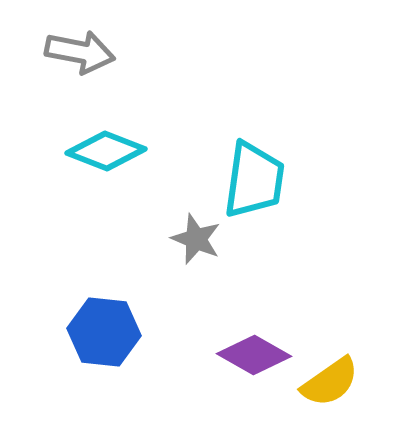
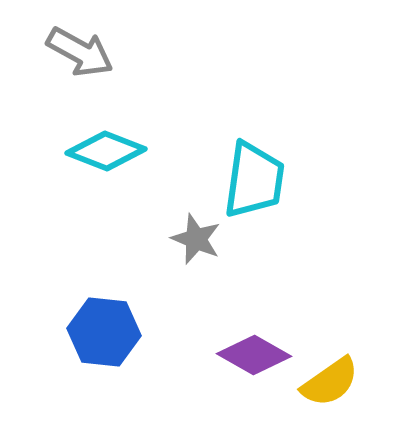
gray arrow: rotated 18 degrees clockwise
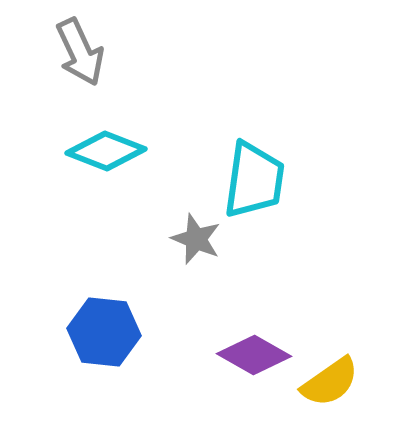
gray arrow: rotated 36 degrees clockwise
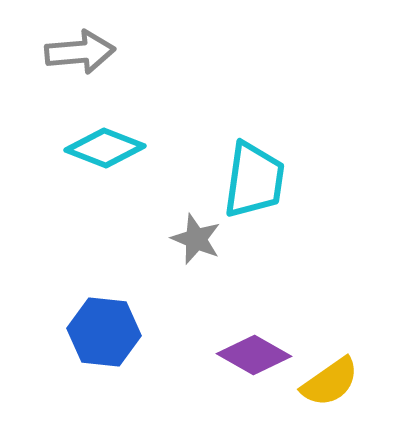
gray arrow: rotated 70 degrees counterclockwise
cyan diamond: moved 1 px left, 3 px up
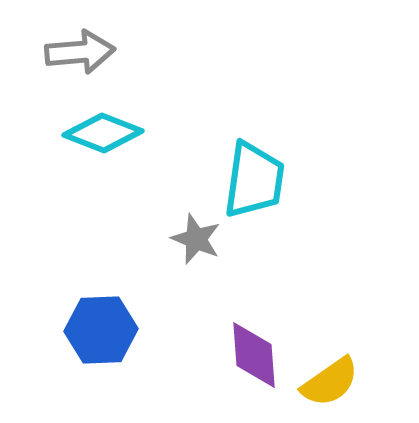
cyan diamond: moved 2 px left, 15 px up
blue hexagon: moved 3 px left, 2 px up; rotated 8 degrees counterclockwise
purple diamond: rotated 56 degrees clockwise
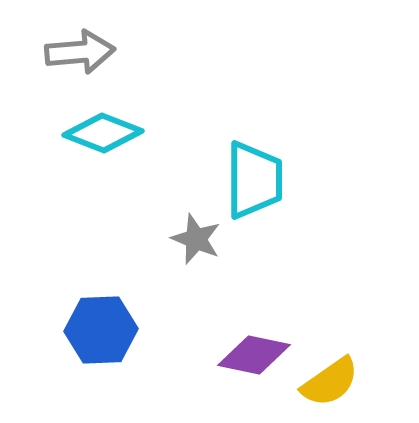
cyan trapezoid: rotated 8 degrees counterclockwise
purple diamond: rotated 74 degrees counterclockwise
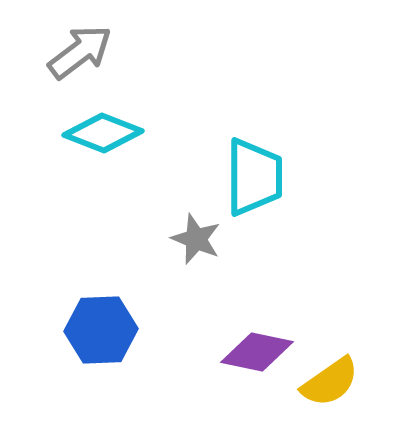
gray arrow: rotated 32 degrees counterclockwise
cyan trapezoid: moved 3 px up
purple diamond: moved 3 px right, 3 px up
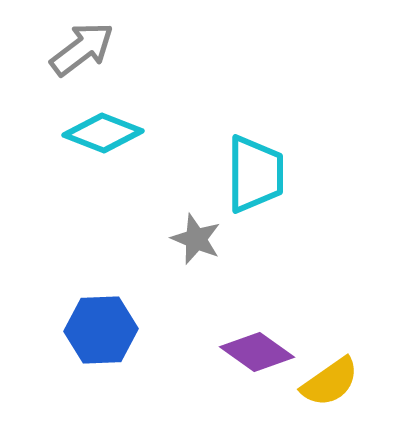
gray arrow: moved 2 px right, 3 px up
cyan trapezoid: moved 1 px right, 3 px up
purple diamond: rotated 24 degrees clockwise
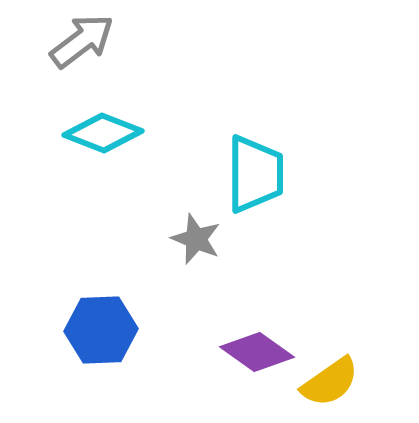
gray arrow: moved 8 px up
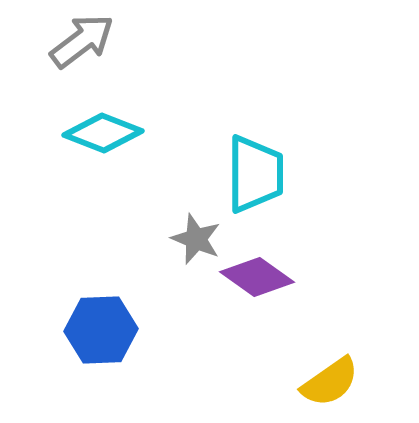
purple diamond: moved 75 px up
